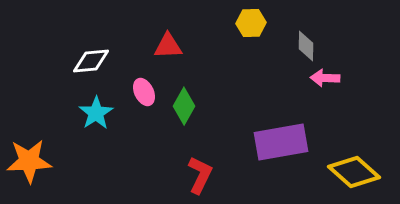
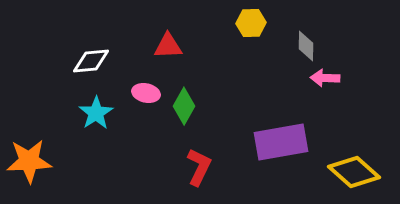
pink ellipse: moved 2 px right, 1 px down; rotated 52 degrees counterclockwise
red L-shape: moved 1 px left, 8 px up
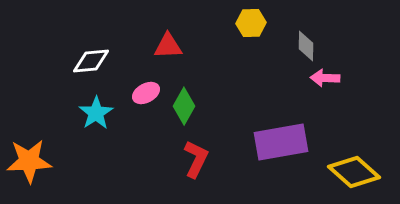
pink ellipse: rotated 40 degrees counterclockwise
red L-shape: moved 3 px left, 8 px up
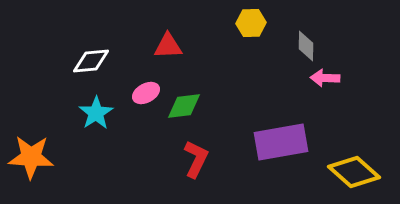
green diamond: rotated 54 degrees clockwise
orange star: moved 2 px right, 4 px up; rotated 6 degrees clockwise
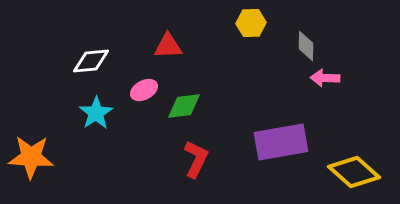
pink ellipse: moved 2 px left, 3 px up
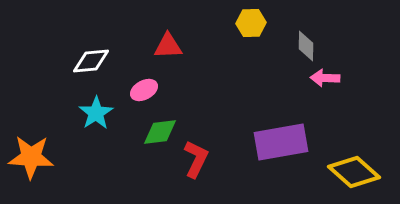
green diamond: moved 24 px left, 26 px down
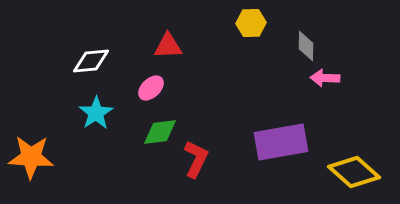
pink ellipse: moved 7 px right, 2 px up; rotated 16 degrees counterclockwise
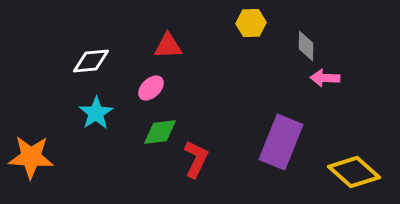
purple rectangle: rotated 58 degrees counterclockwise
